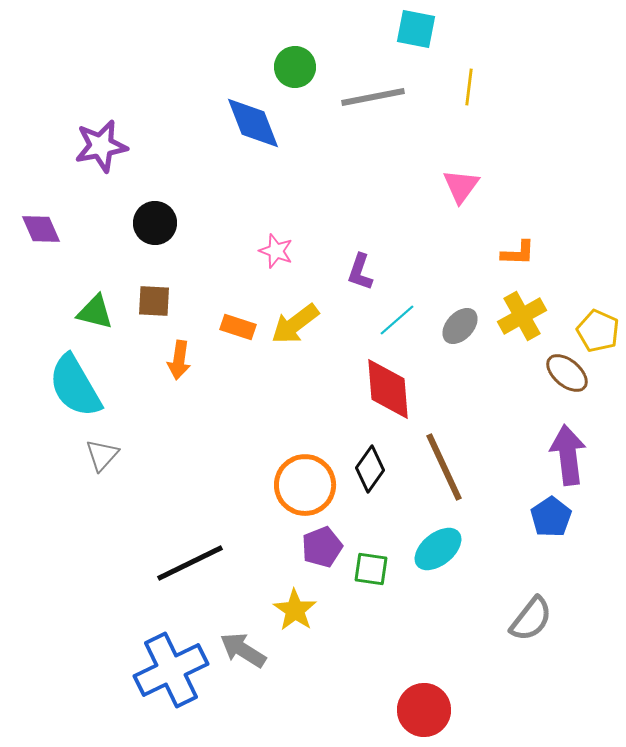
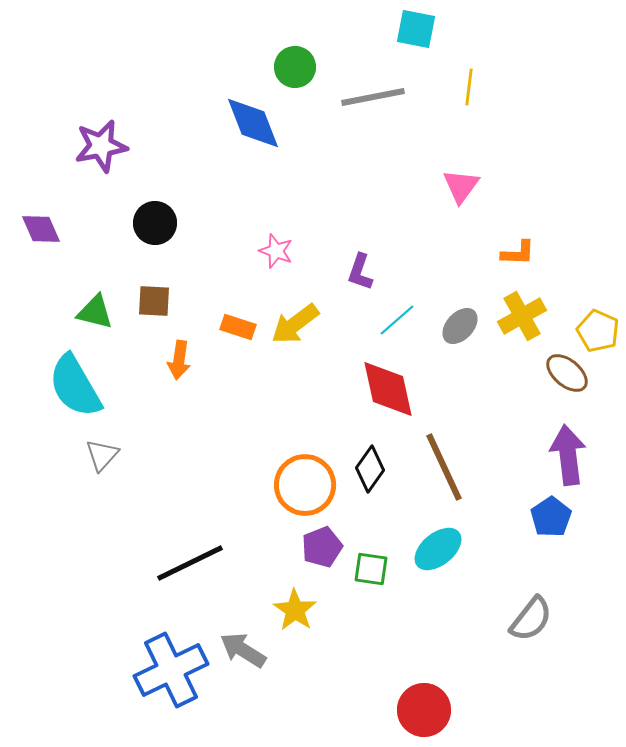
red diamond: rotated 8 degrees counterclockwise
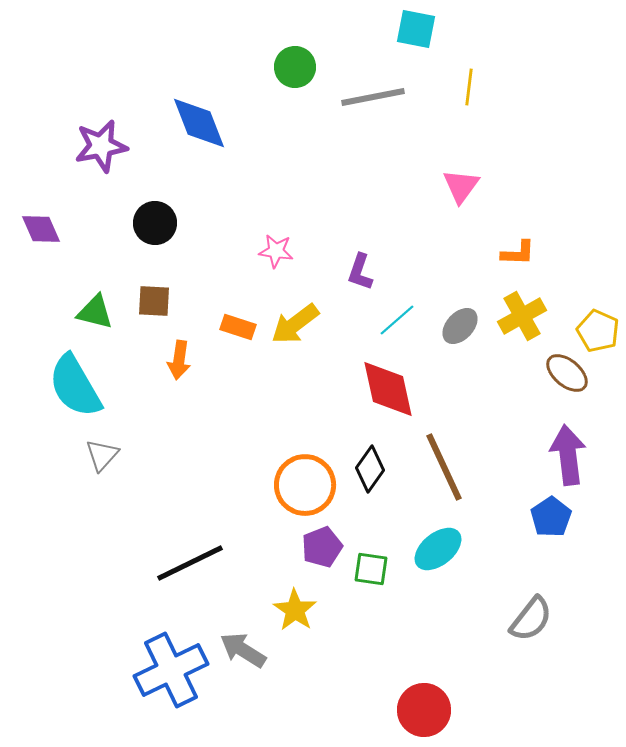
blue diamond: moved 54 px left
pink star: rotated 12 degrees counterclockwise
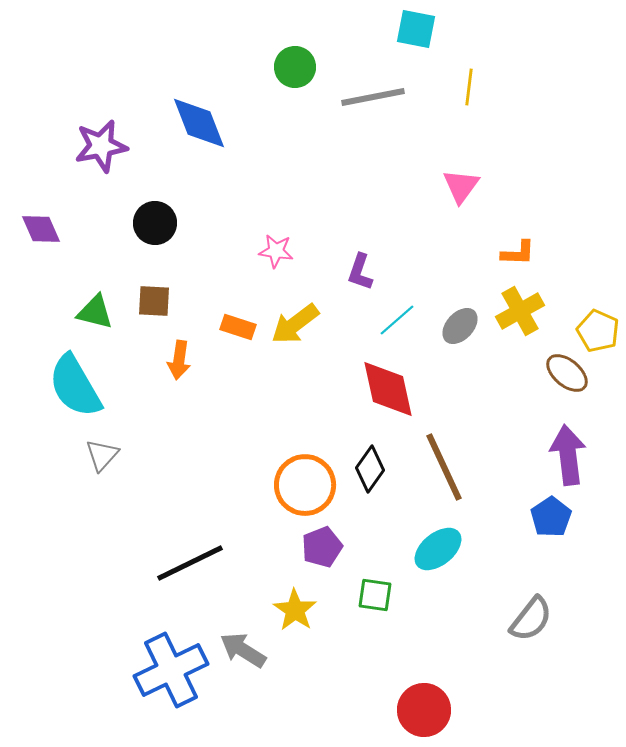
yellow cross: moved 2 px left, 5 px up
green square: moved 4 px right, 26 px down
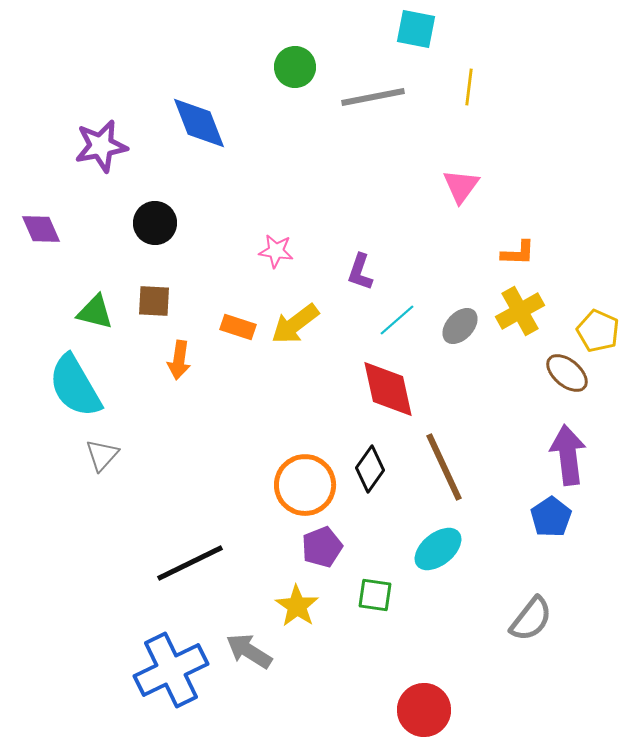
yellow star: moved 2 px right, 4 px up
gray arrow: moved 6 px right, 1 px down
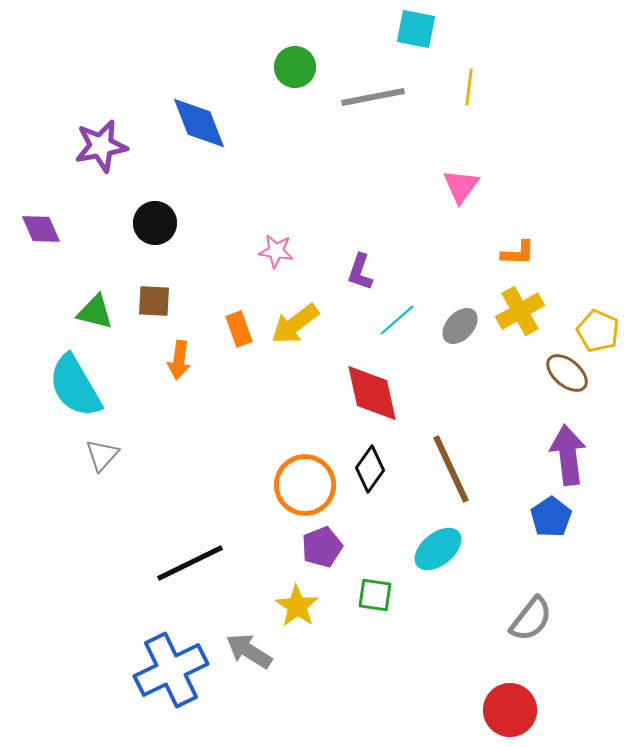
orange rectangle: moved 1 px right, 2 px down; rotated 52 degrees clockwise
red diamond: moved 16 px left, 4 px down
brown line: moved 7 px right, 2 px down
red circle: moved 86 px right
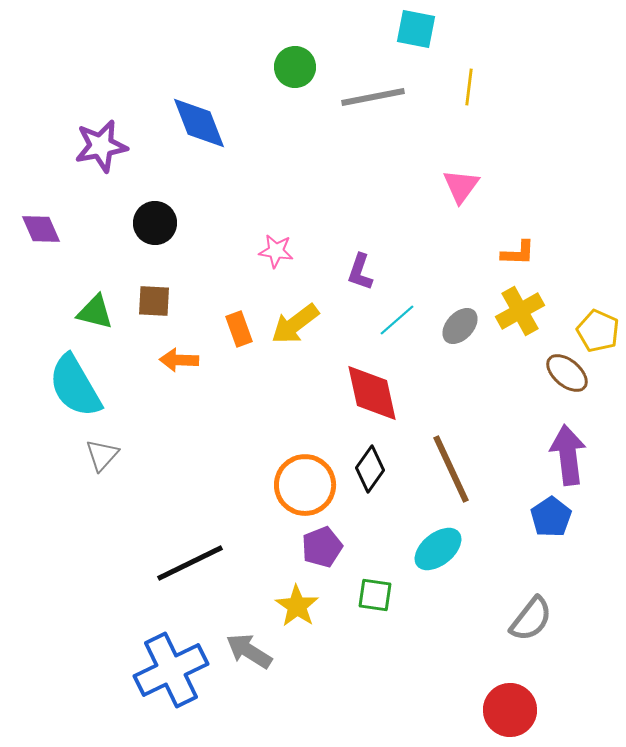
orange arrow: rotated 84 degrees clockwise
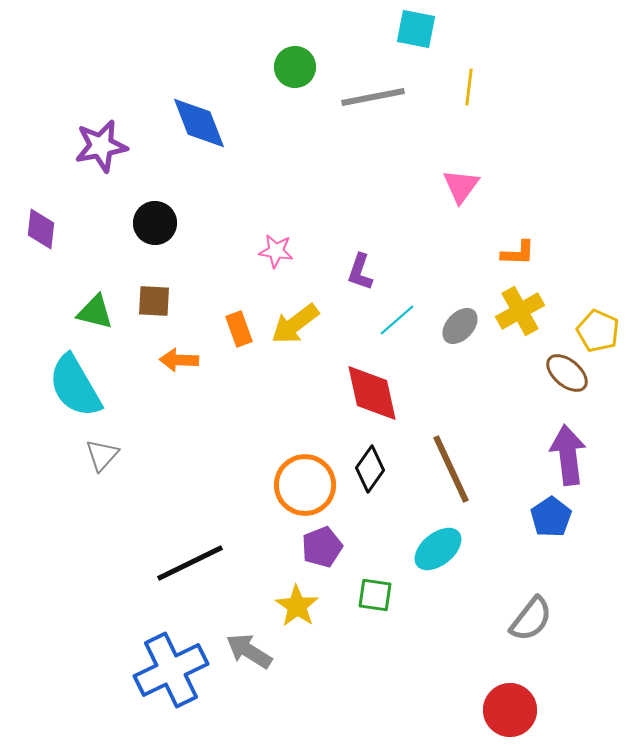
purple diamond: rotated 30 degrees clockwise
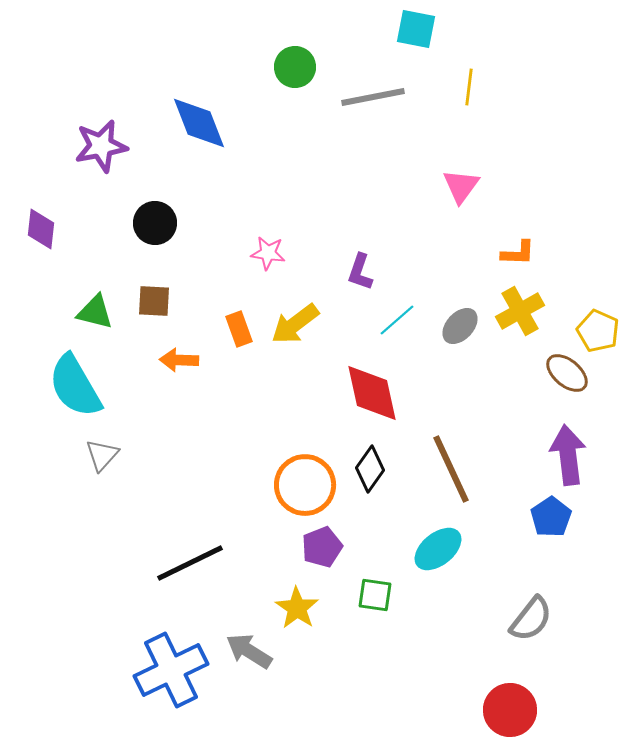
pink star: moved 8 px left, 2 px down
yellow star: moved 2 px down
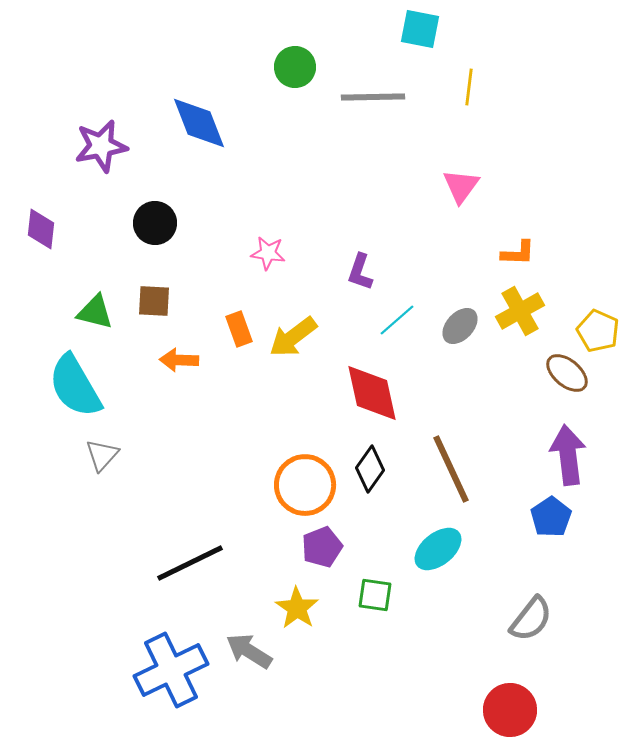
cyan square: moved 4 px right
gray line: rotated 10 degrees clockwise
yellow arrow: moved 2 px left, 13 px down
